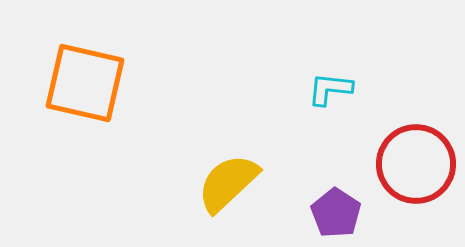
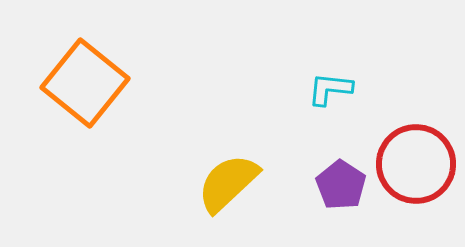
orange square: rotated 26 degrees clockwise
purple pentagon: moved 5 px right, 28 px up
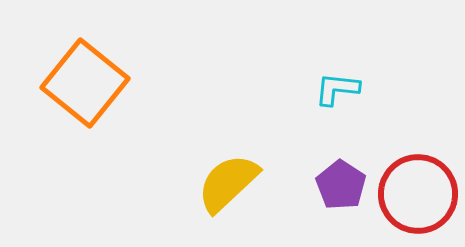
cyan L-shape: moved 7 px right
red circle: moved 2 px right, 30 px down
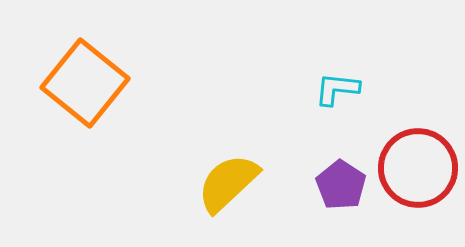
red circle: moved 26 px up
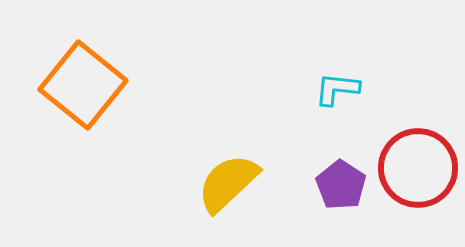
orange square: moved 2 px left, 2 px down
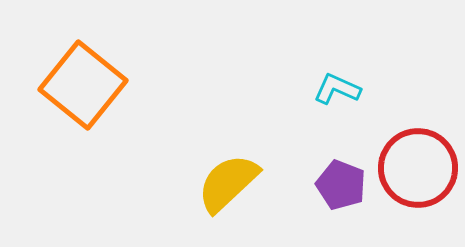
cyan L-shape: rotated 18 degrees clockwise
purple pentagon: rotated 12 degrees counterclockwise
